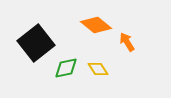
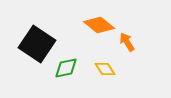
orange diamond: moved 3 px right
black square: moved 1 px right, 1 px down; rotated 18 degrees counterclockwise
yellow diamond: moved 7 px right
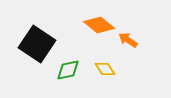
orange arrow: moved 1 px right, 2 px up; rotated 24 degrees counterclockwise
green diamond: moved 2 px right, 2 px down
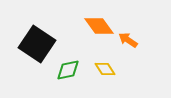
orange diamond: moved 1 px down; rotated 16 degrees clockwise
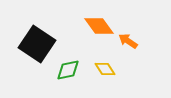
orange arrow: moved 1 px down
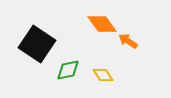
orange diamond: moved 3 px right, 2 px up
yellow diamond: moved 2 px left, 6 px down
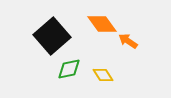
black square: moved 15 px right, 8 px up; rotated 15 degrees clockwise
green diamond: moved 1 px right, 1 px up
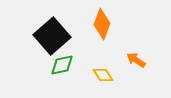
orange diamond: rotated 56 degrees clockwise
orange arrow: moved 8 px right, 19 px down
green diamond: moved 7 px left, 4 px up
